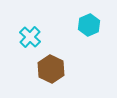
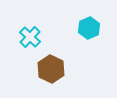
cyan hexagon: moved 3 px down
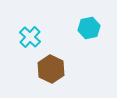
cyan hexagon: rotated 10 degrees clockwise
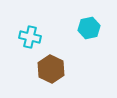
cyan cross: rotated 30 degrees counterclockwise
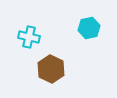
cyan cross: moved 1 px left
